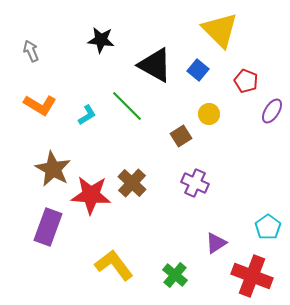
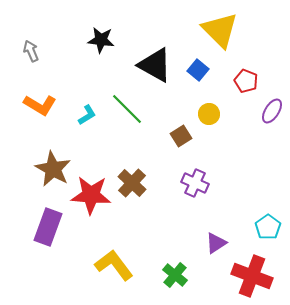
green line: moved 3 px down
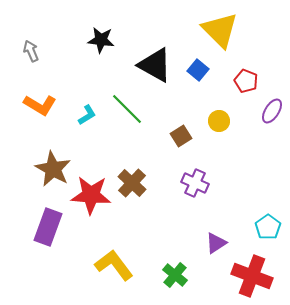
yellow circle: moved 10 px right, 7 px down
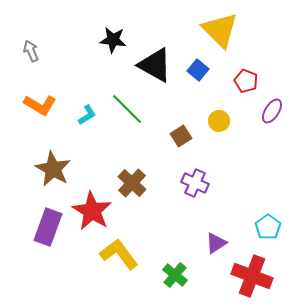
black star: moved 12 px right
red star: moved 1 px right, 16 px down; rotated 27 degrees clockwise
yellow L-shape: moved 5 px right, 11 px up
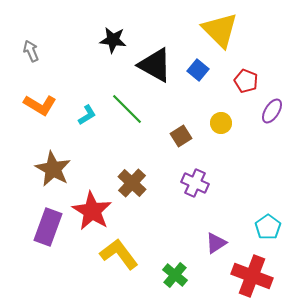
yellow circle: moved 2 px right, 2 px down
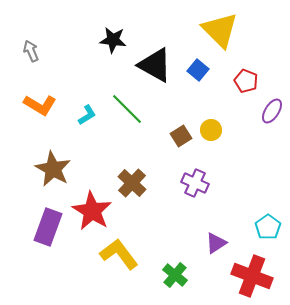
yellow circle: moved 10 px left, 7 px down
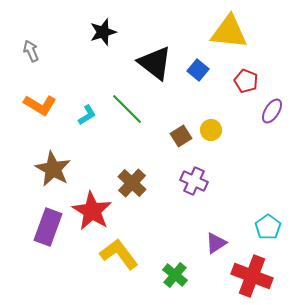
yellow triangle: moved 9 px right, 2 px down; rotated 39 degrees counterclockwise
black star: moved 10 px left, 8 px up; rotated 24 degrees counterclockwise
black triangle: moved 2 px up; rotated 9 degrees clockwise
purple cross: moved 1 px left, 2 px up
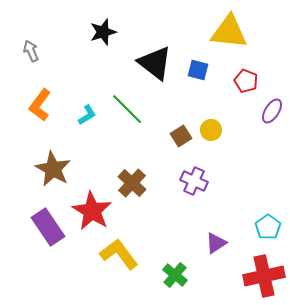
blue square: rotated 25 degrees counterclockwise
orange L-shape: rotated 96 degrees clockwise
purple rectangle: rotated 54 degrees counterclockwise
red cross: moved 12 px right; rotated 33 degrees counterclockwise
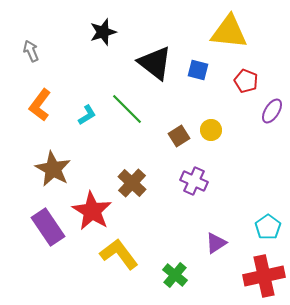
brown square: moved 2 px left
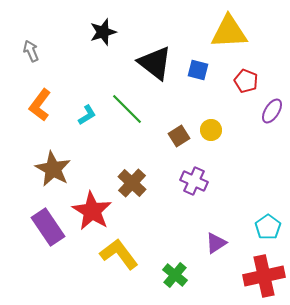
yellow triangle: rotated 9 degrees counterclockwise
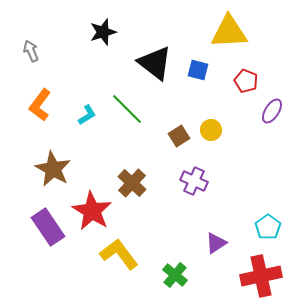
red cross: moved 3 px left
